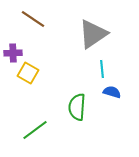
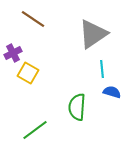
purple cross: rotated 24 degrees counterclockwise
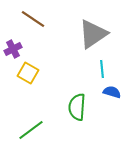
purple cross: moved 4 px up
green line: moved 4 px left
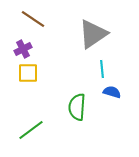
purple cross: moved 10 px right
yellow square: rotated 30 degrees counterclockwise
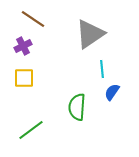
gray triangle: moved 3 px left
purple cross: moved 3 px up
yellow square: moved 4 px left, 5 px down
blue semicircle: rotated 72 degrees counterclockwise
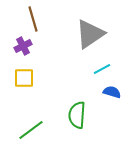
brown line: rotated 40 degrees clockwise
cyan line: rotated 66 degrees clockwise
blue semicircle: rotated 72 degrees clockwise
green semicircle: moved 8 px down
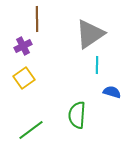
brown line: moved 4 px right; rotated 15 degrees clockwise
cyan line: moved 5 px left, 4 px up; rotated 60 degrees counterclockwise
yellow square: rotated 35 degrees counterclockwise
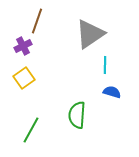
brown line: moved 2 px down; rotated 20 degrees clockwise
cyan line: moved 8 px right
green line: rotated 24 degrees counterclockwise
